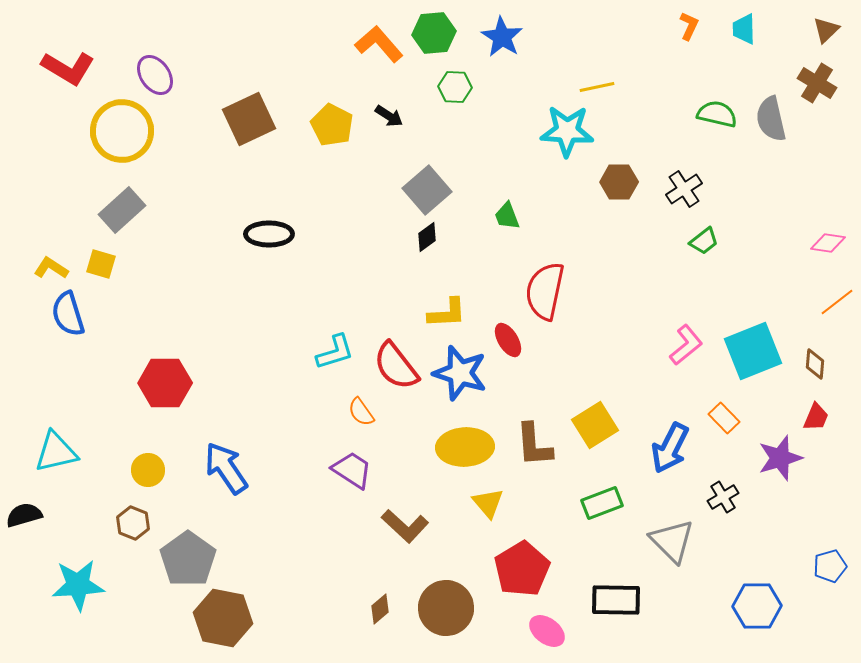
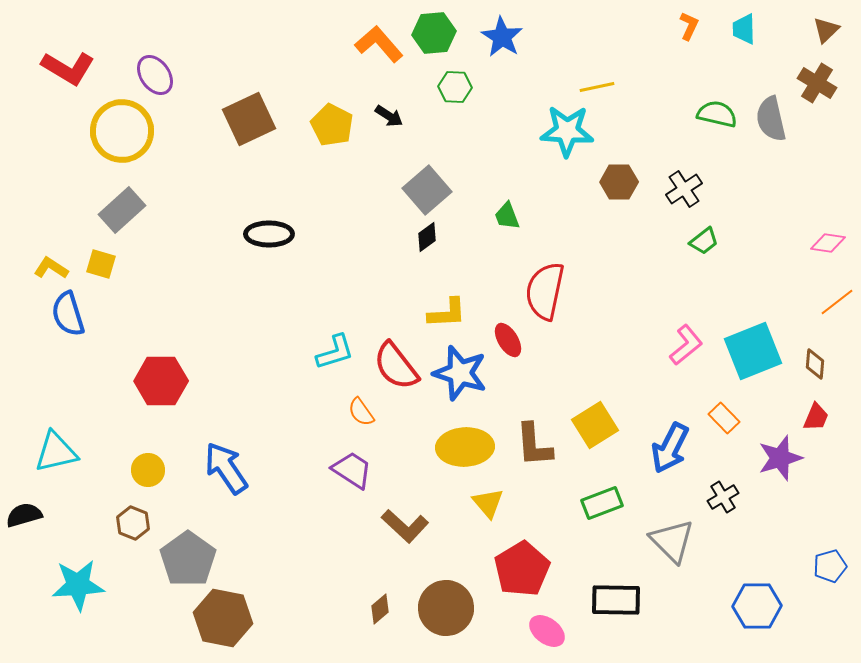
red hexagon at (165, 383): moved 4 px left, 2 px up
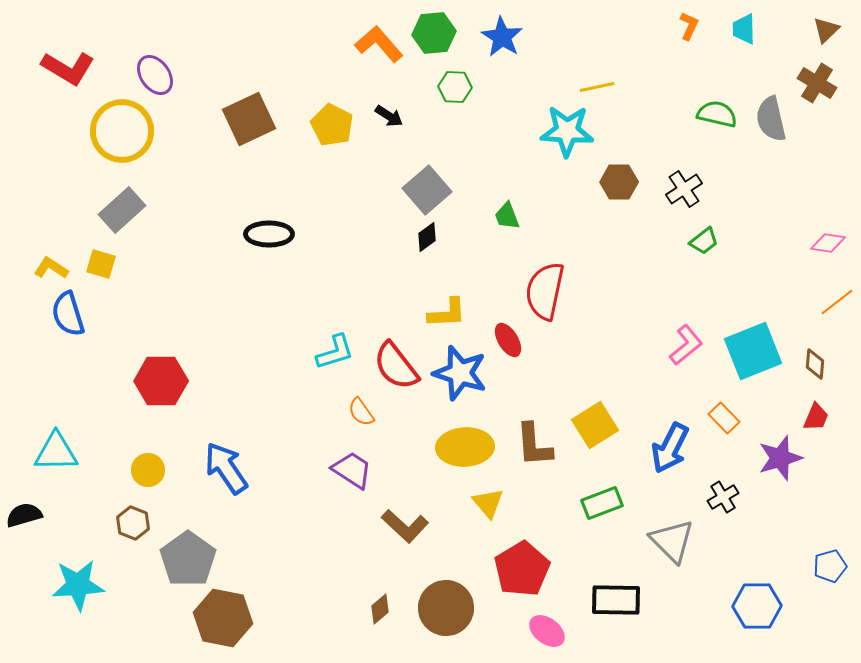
cyan triangle at (56, 452): rotated 12 degrees clockwise
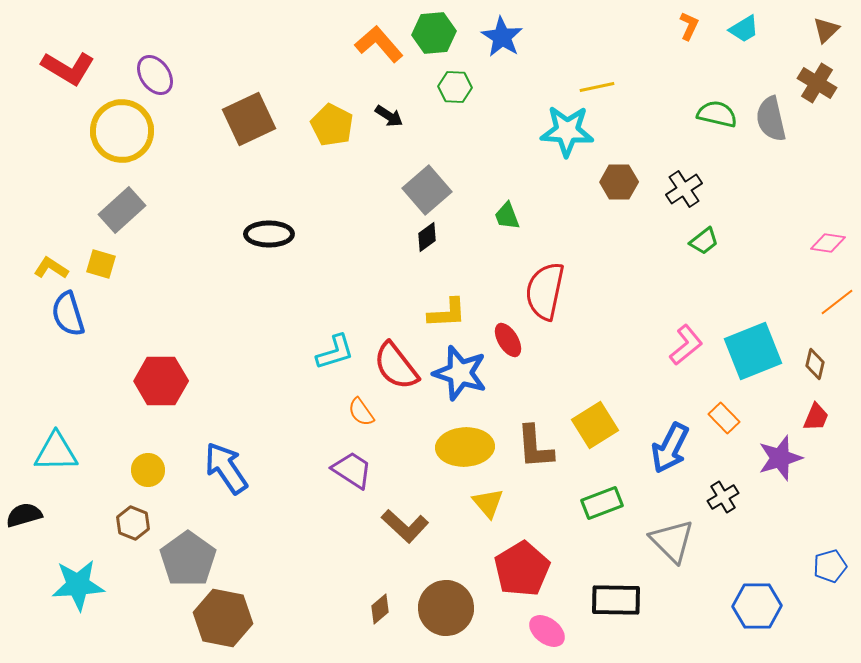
cyan trapezoid at (744, 29): rotated 120 degrees counterclockwise
brown diamond at (815, 364): rotated 8 degrees clockwise
brown L-shape at (534, 445): moved 1 px right, 2 px down
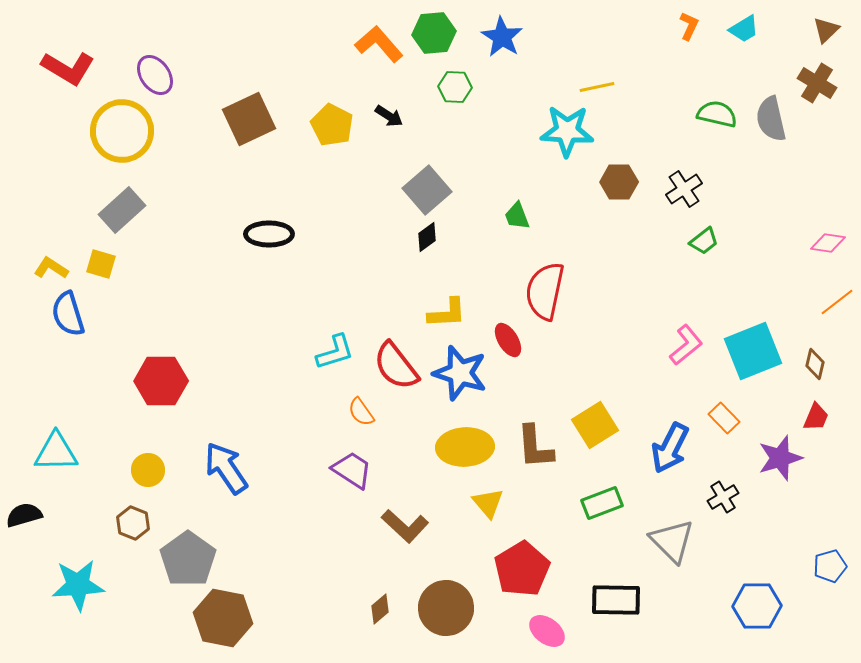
green trapezoid at (507, 216): moved 10 px right
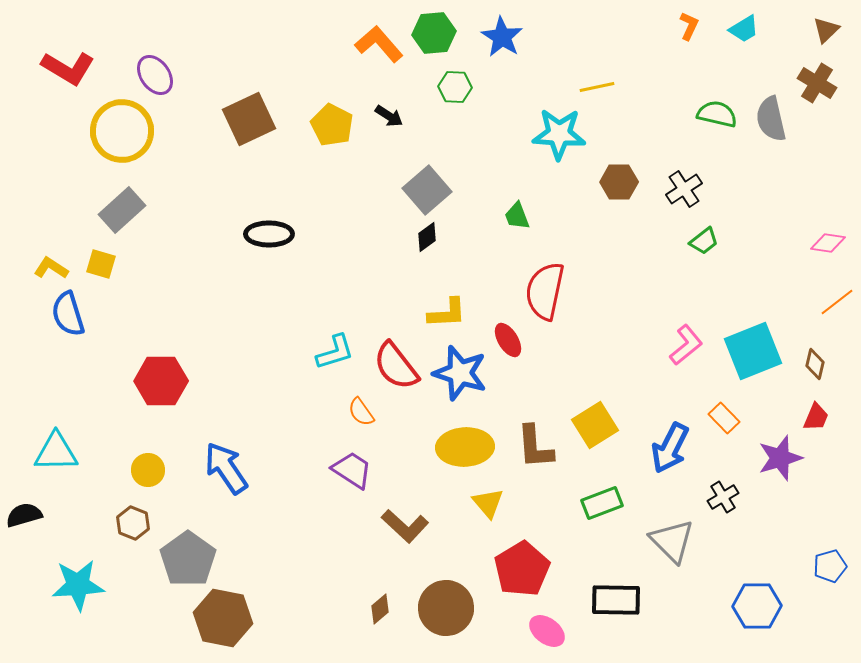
cyan star at (567, 131): moved 8 px left, 3 px down
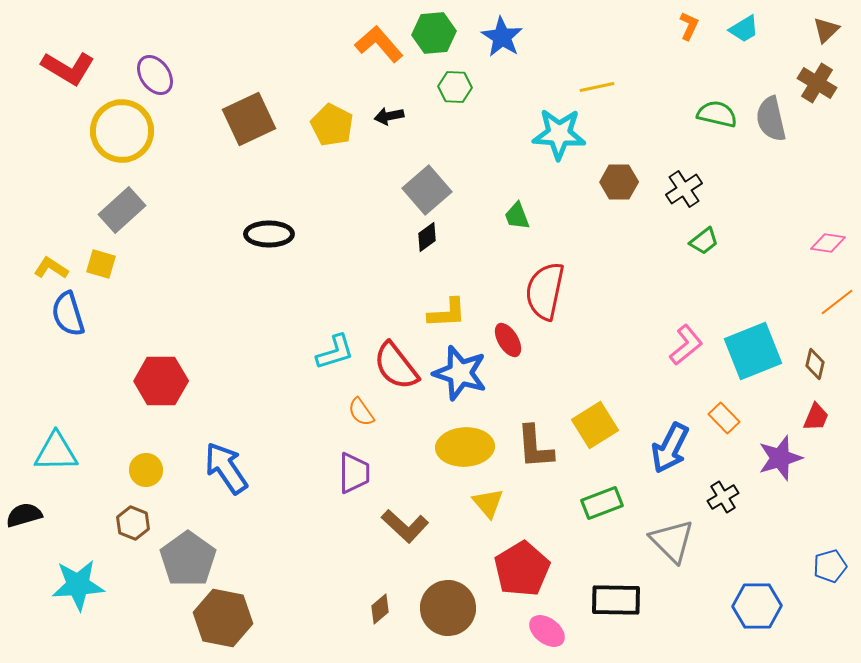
black arrow at (389, 116): rotated 136 degrees clockwise
yellow circle at (148, 470): moved 2 px left
purple trapezoid at (352, 470): moved 2 px right, 3 px down; rotated 57 degrees clockwise
brown circle at (446, 608): moved 2 px right
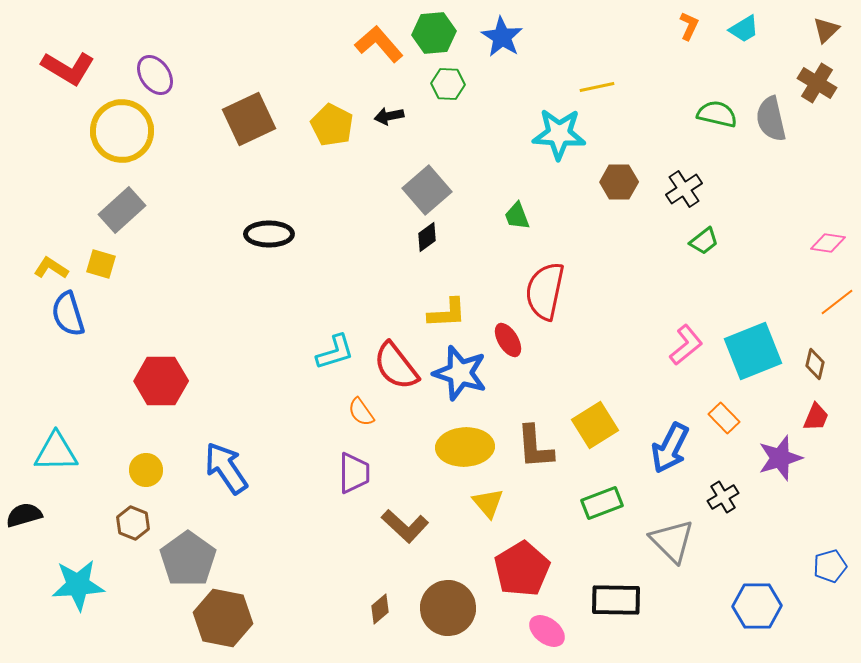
green hexagon at (455, 87): moved 7 px left, 3 px up
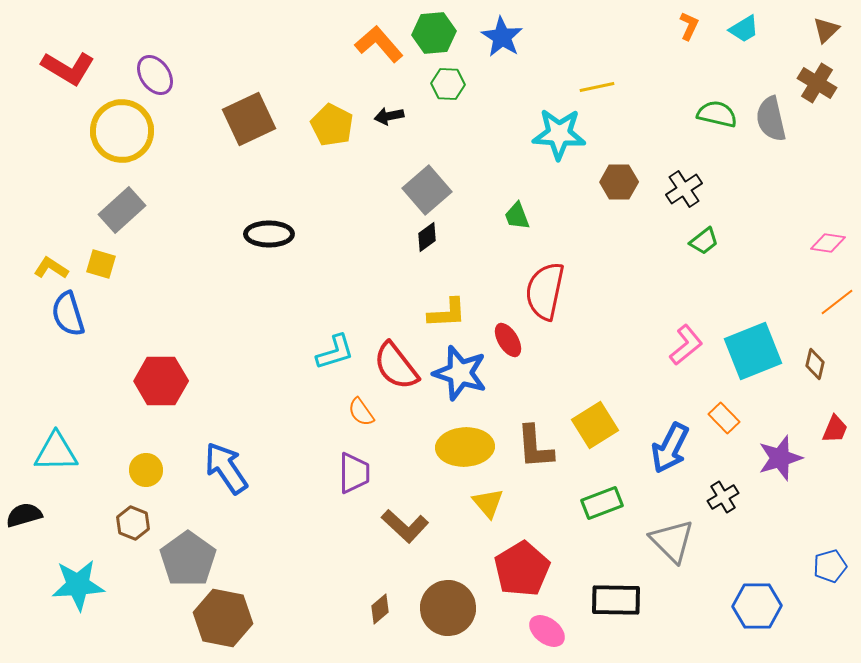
red trapezoid at (816, 417): moved 19 px right, 12 px down
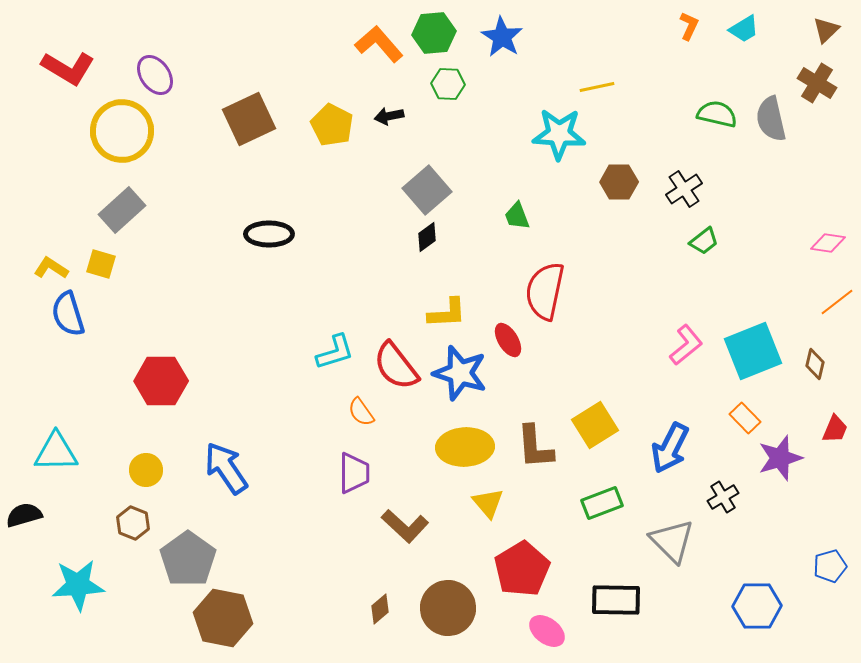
orange rectangle at (724, 418): moved 21 px right
